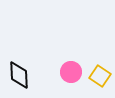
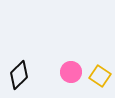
black diamond: rotated 48 degrees clockwise
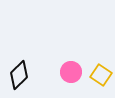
yellow square: moved 1 px right, 1 px up
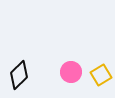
yellow square: rotated 25 degrees clockwise
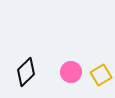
black diamond: moved 7 px right, 3 px up
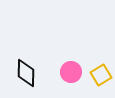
black diamond: moved 1 px down; rotated 44 degrees counterclockwise
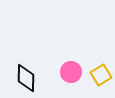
black diamond: moved 5 px down
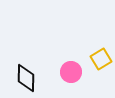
yellow square: moved 16 px up
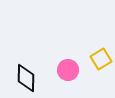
pink circle: moved 3 px left, 2 px up
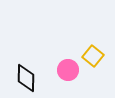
yellow square: moved 8 px left, 3 px up; rotated 20 degrees counterclockwise
